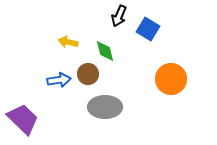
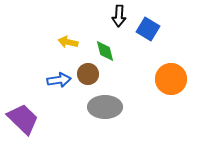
black arrow: rotated 20 degrees counterclockwise
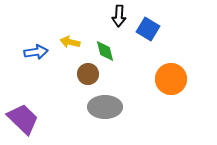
yellow arrow: moved 2 px right
blue arrow: moved 23 px left, 28 px up
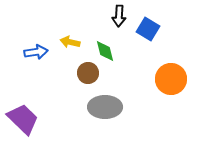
brown circle: moved 1 px up
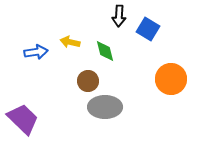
brown circle: moved 8 px down
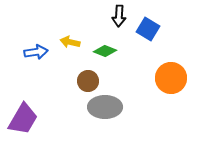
green diamond: rotated 55 degrees counterclockwise
orange circle: moved 1 px up
purple trapezoid: rotated 76 degrees clockwise
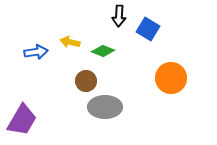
green diamond: moved 2 px left
brown circle: moved 2 px left
purple trapezoid: moved 1 px left, 1 px down
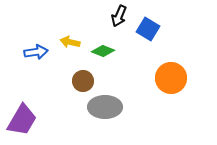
black arrow: rotated 20 degrees clockwise
brown circle: moved 3 px left
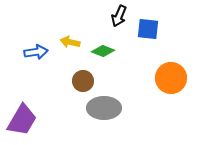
blue square: rotated 25 degrees counterclockwise
gray ellipse: moved 1 px left, 1 px down
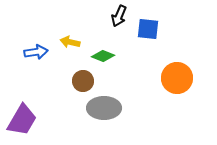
green diamond: moved 5 px down
orange circle: moved 6 px right
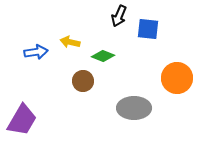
gray ellipse: moved 30 px right
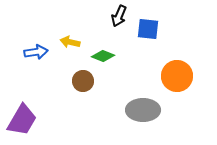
orange circle: moved 2 px up
gray ellipse: moved 9 px right, 2 px down
